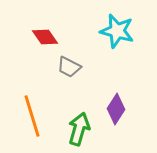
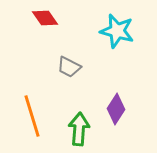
red diamond: moved 19 px up
green arrow: rotated 12 degrees counterclockwise
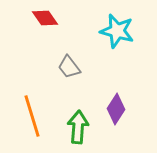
gray trapezoid: rotated 25 degrees clockwise
green arrow: moved 1 px left, 2 px up
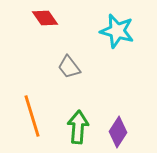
purple diamond: moved 2 px right, 23 px down
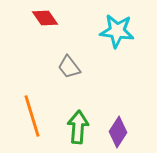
cyan star: rotated 8 degrees counterclockwise
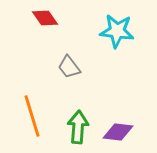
purple diamond: rotated 64 degrees clockwise
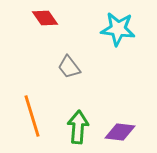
cyan star: moved 1 px right, 2 px up
purple diamond: moved 2 px right
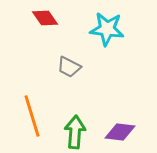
cyan star: moved 11 px left
gray trapezoid: rotated 25 degrees counterclockwise
green arrow: moved 3 px left, 5 px down
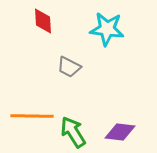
red diamond: moved 2 px left, 3 px down; rotated 32 degrees clockwise
orange line: rotated 72 degrees counterclockwise
green arrow: moved 2 px left; rotated 36 degrees counterclockwise
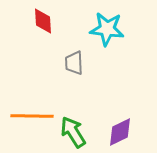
gray trapezoid: moved 5 px right, 4 px up; rotated 60 degrees clockwise
purple diamond: rotated 32 degrees counterclockwise
